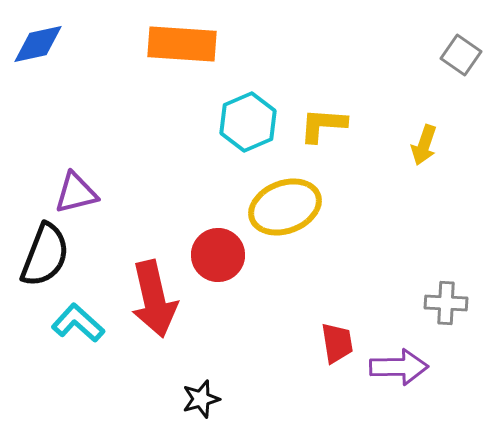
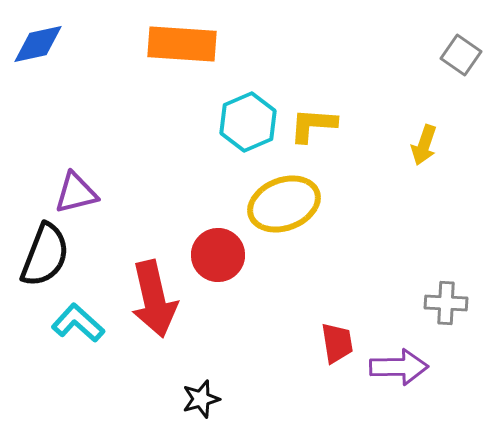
yellow L-shape: moved 10 px left
yellow ellipse: moved 1 px left, 3 px up
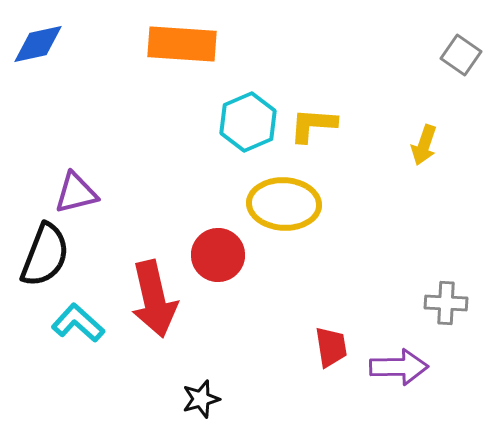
yellow ellipse: rotated 24 degrees clockwise
red trapezoid: moved 6 px left, 4 px down
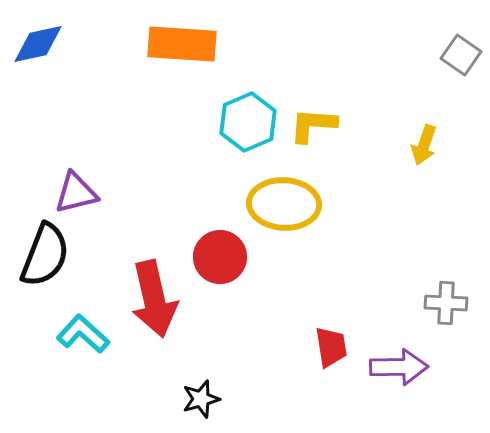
red circle: moved 2 px right, 2 px down
cyan L-shape: moved 5 px right, 11 px down
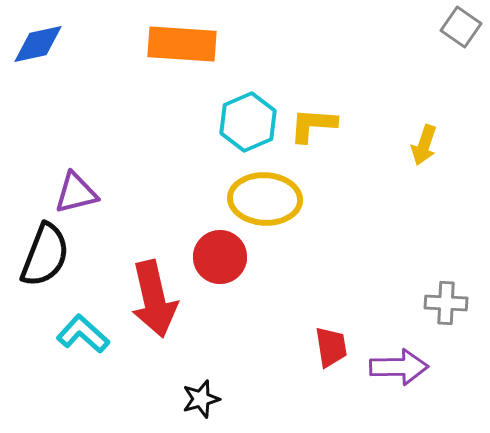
gray square: moved 28 px up
yellow ellipse: moved 19 px left, 5 px up
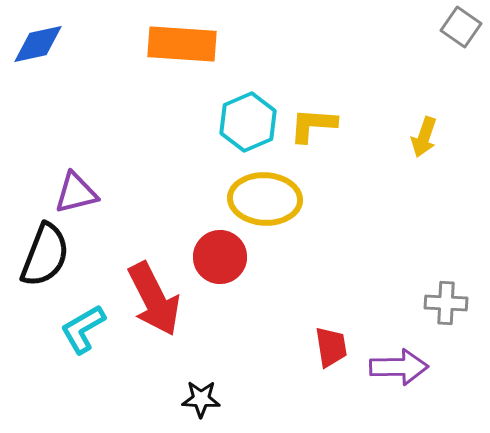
yellow arrow: moved 8 px up
red arrow: rotated 14 degrees counterclockwise
cyan L-shape: moved 5 px up; rotated 72 degrees counterclockwise
black star: rotated 18 degrees clockwise
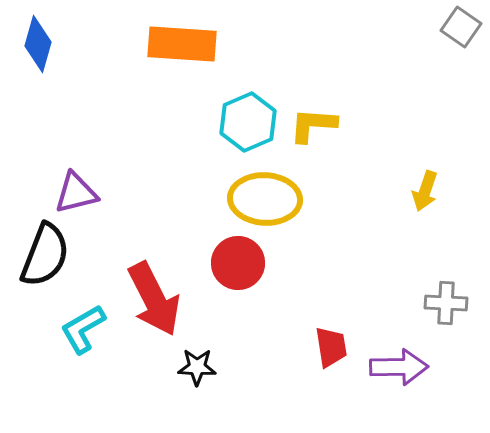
blue diamond: rotated 62 degrees counterclockwise
yellow arrow: moved 1 px right, 54 px down
red circle: moved 18 px right, 6 px down
black star: moved 4 px left, 32 px up
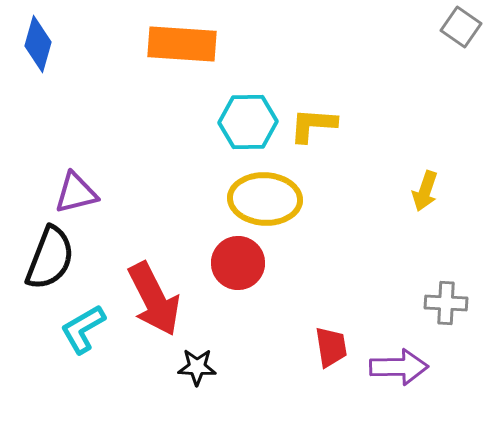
cyan hexagon: rotated 22 degrees clockwise
black semicircle: moved 5 px right, 3 px down
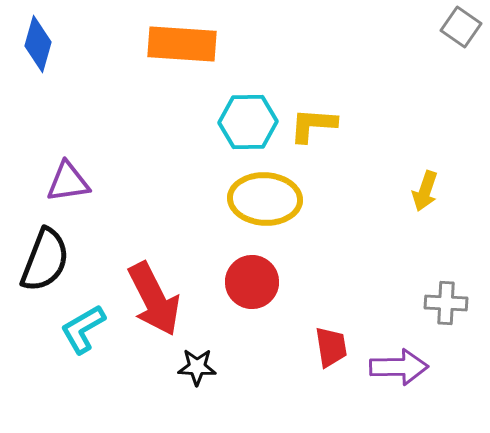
purple triangle: moved 8 px left, 11 px up; rotated 6 degrees clockwise
black semicircle: moved 5 px left, 2 px down
red circle: moved 14 px right, 19 px down
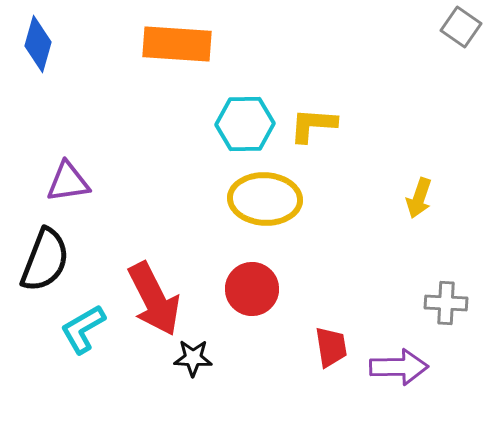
orange rectangle: moved 5 px left
cyan hexagon: moved 3 px left, 2 px down
yellow arrow: moved 6 px left, 7 px down
red circle: moved 7 px down
black star: moved 4 px left, 9 px up
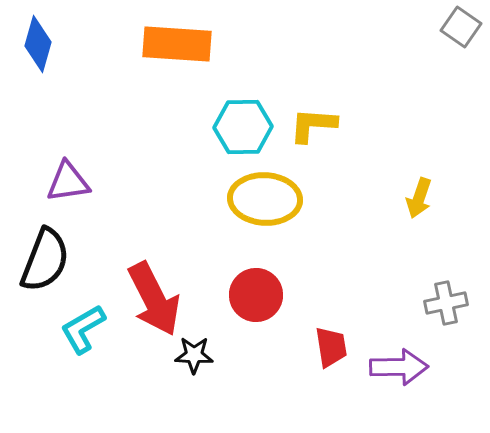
cyan hexagon: moved 2 px left, 3 px down
red circle: moved 4 px right, 6 px down
gray cross: rotated 15 degrees counterclockwise
black star: moved 1 px right, 3 px up
